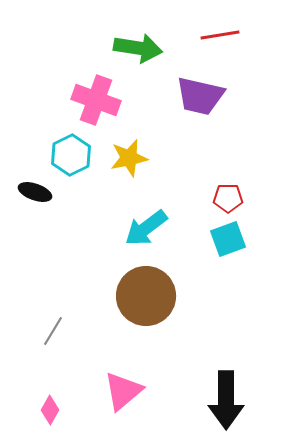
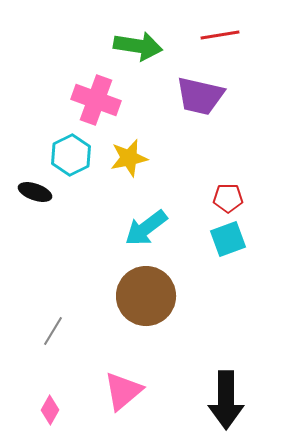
green arrow: moved 2 px up
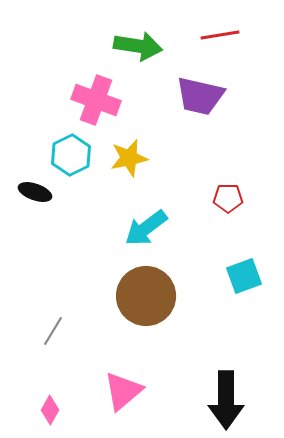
cyan square: moved 16 px right, 37 px down
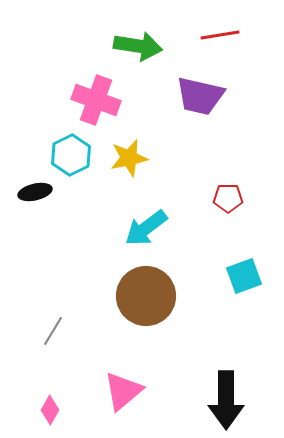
black ellipse: rotated 32 degrees counterclockwise
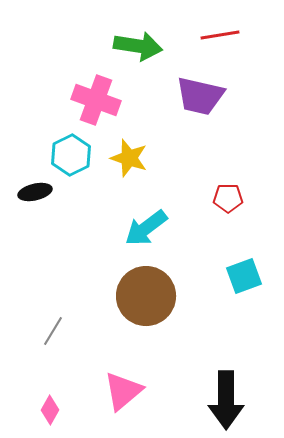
yellow star: rotated 30 degrees clockwise
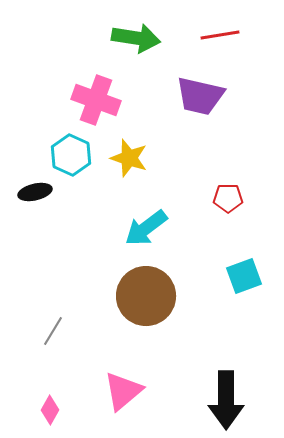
green arrow: moved 2 px left, 8 px up
cyan hexagon: rotated 9 degrees counterclockwise
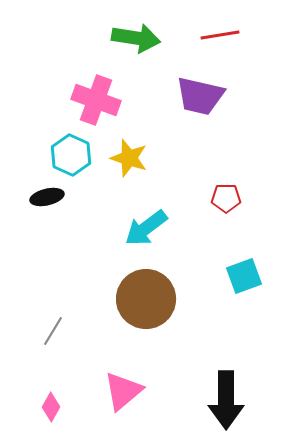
black ellipse: moved 12 px right, 5 px down
red pentagon: moved 2 px left
brown circle: moved 3 px down
pink diamond: moved 1 px right, 3 px up
